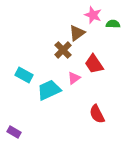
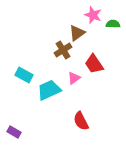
brown cross: rotated 12 degrees clockwise
red semicircle: moved 16 px left, 7 px down
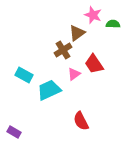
pink triangle: moved 4 px up
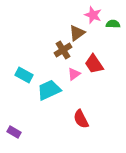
red semicircle: moved 2 px up
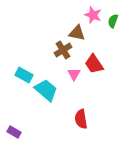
green semicircle: moved 3 px up; rotated 72 degrees counterclockwise
brown triangle: rotated 48 degrees clockwise
pink triangle: rotated 24 degrees counterclockwise
cyan trapezoid: moved 3 px left; rotated 65 degrees clockwise
red semicircle: rotated 18 degrees clockwise
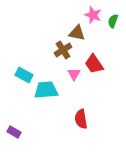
cyan trapezoid: rotated 45 degrees counterclockwise
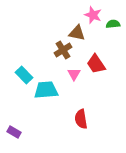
green semicircle: moved 3 px down; rotated 64 degrees clockwise
red trapezoid: moved 2 px right
cyan rectangle: rotated 18 degrees clockwise
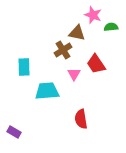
green semicircle: moved 2 px left, 3 px down
cyan rectangle: moved 8 px up; rotated 42 degrees clockwise
cyan trapezoid: moved 1 px right, 1 px down
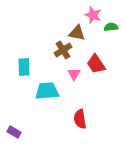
red semicircle: moved 1 px left
